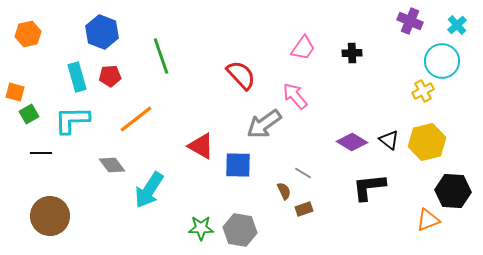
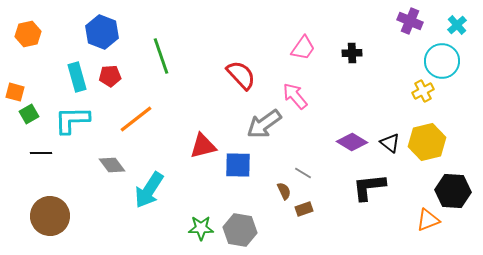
black triangle: moved 1 px right, 3 px down
red triangle: moved 2 px right; rotated 44 degrees counterclockwise
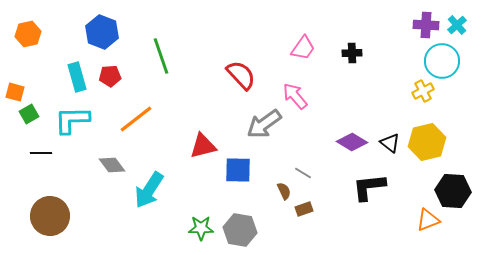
purple cross: moved 16 px right, 4 px down; rotated 20 degrees counterclockwise
blue square: moved 5 px down
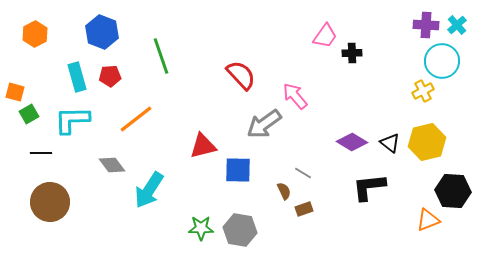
orange hexagon: moved 7 px right; rotated 15 degrees counterclockwise
pink trapezoid: moved 22 px right, 12 px up
brown circle: moved 14 px up
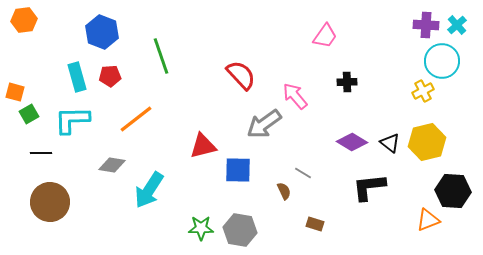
orange hexagon: moved 11 px left, 14 px up; rotated 20 degrees clockwise
black cross: moved 5 px left, 29 px down
gray diamond: rotated 44 degrees counterclockwise
brown rectangle: moved 11 px right, 15 px down; rotated 36 degrees clockwise
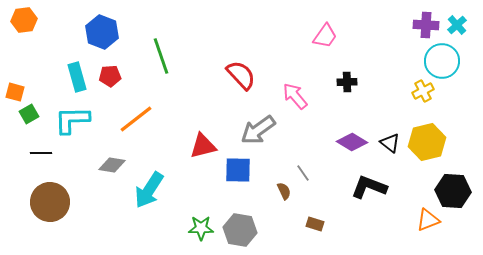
gray arrow: moved 6 px left, 6 px down
gray line: rotated 24 degrees clockwise
black L-shape: rotated 27 degrees clockwise
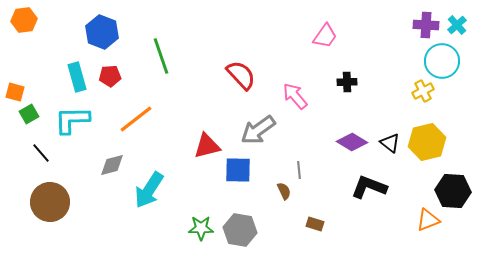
red triangle: moved 4 px right
black line: rotated 50 degrees clockwise
gray diamond: rotated 24 degrees counterclockwise
gray line: moved 4 px left, 3 px up; rotated 30 degrees clockwise
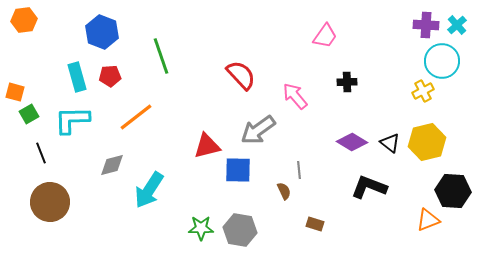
orange line: moved 2 px up
black line: rotated 20 degrees clockwise
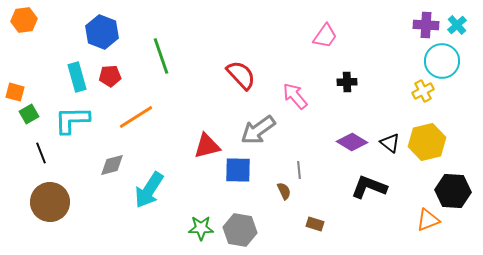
orange line: rotated 6 degrees clockwise
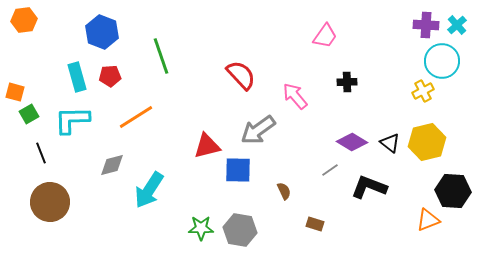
gray line: moved 31 px right; rotated 60 degrees clockwise
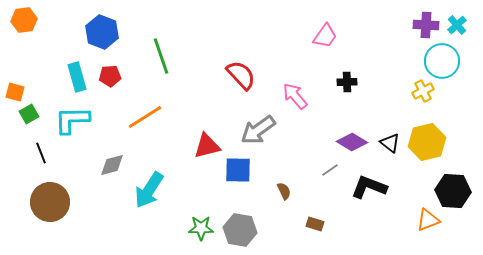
orange line: moved 9 px right
